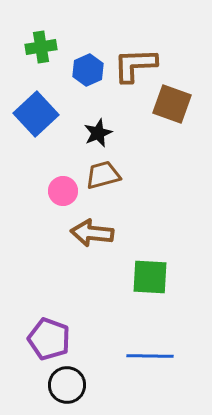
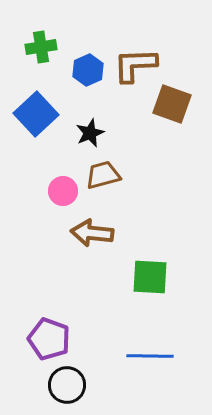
black star: moved 8 px left
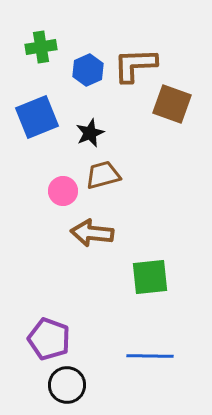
blue square: moved 1 px right, 3 px down; rotated 21 degrees clockwise
green square: rotated 9 degrees counterclockwise
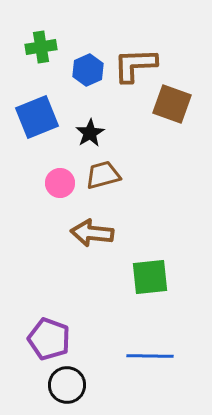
black star: rotated 8 degrees counterclockwise
pink circle: moved 3 px left, 8 px up
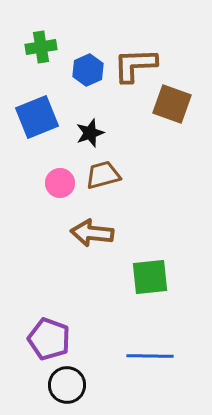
black star: rotated 12 degrees clockwise
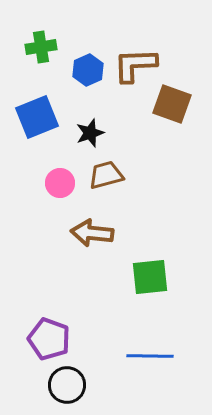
brown trapezoid: moved 3 px right
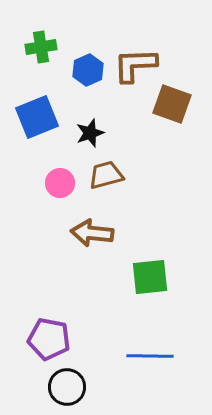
purple pentagon: rotated 9 degrees counterclockwise
black circle: moved 2 px down
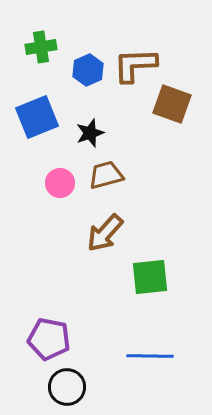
brown arrow: moved 13 px right; rotated 54 degrees counterclockwise
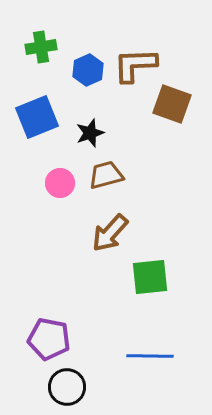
brown arrow: moved 5 px right
